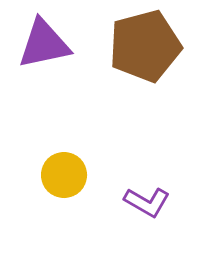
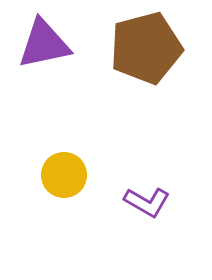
brown pentagon: moved 1 px right, 2 px down
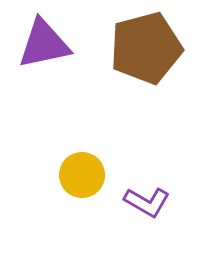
yellow circle: moved 18 px right
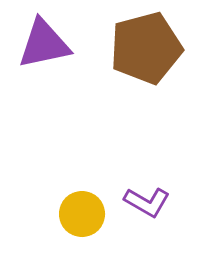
yellow circle: moved 39 px down
